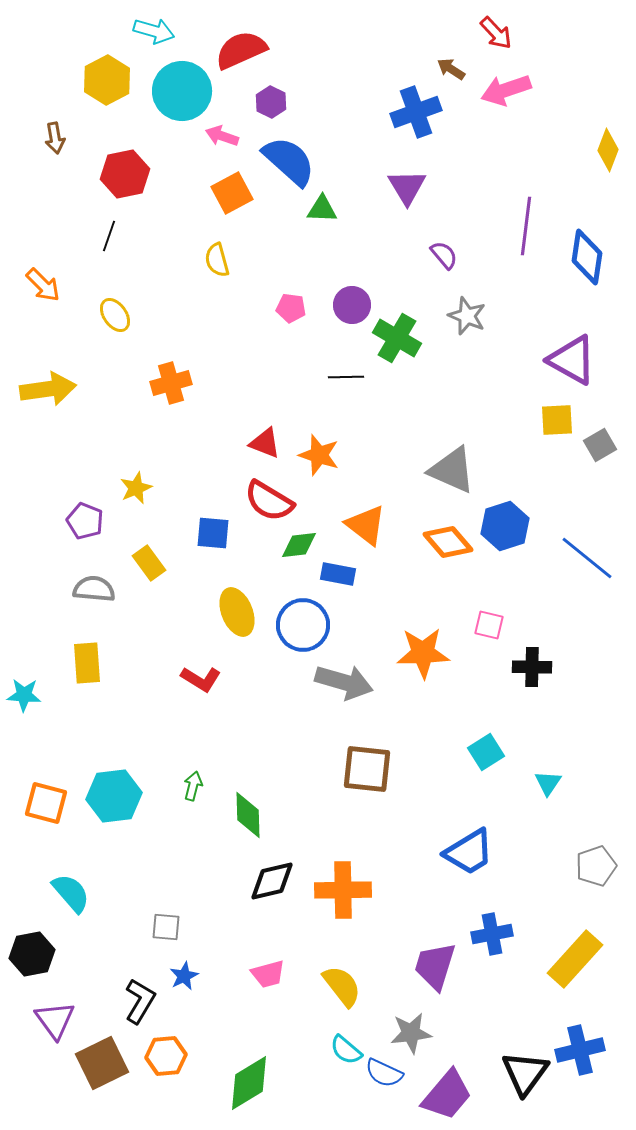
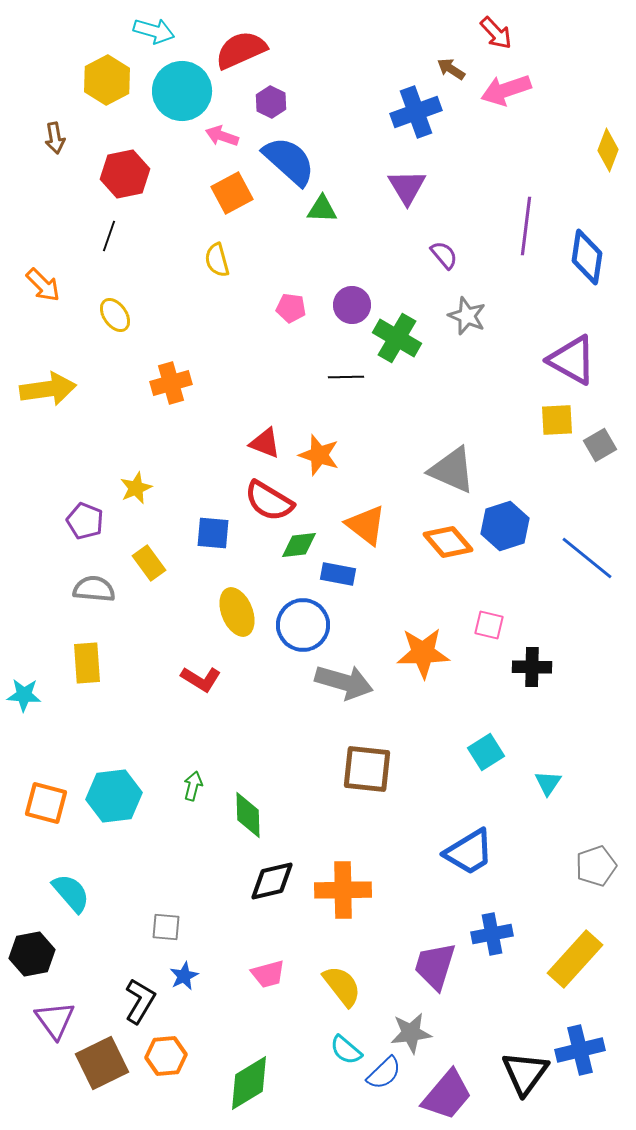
blue semicircle at (384, 1073): rotated 69 degrees counterclockwise
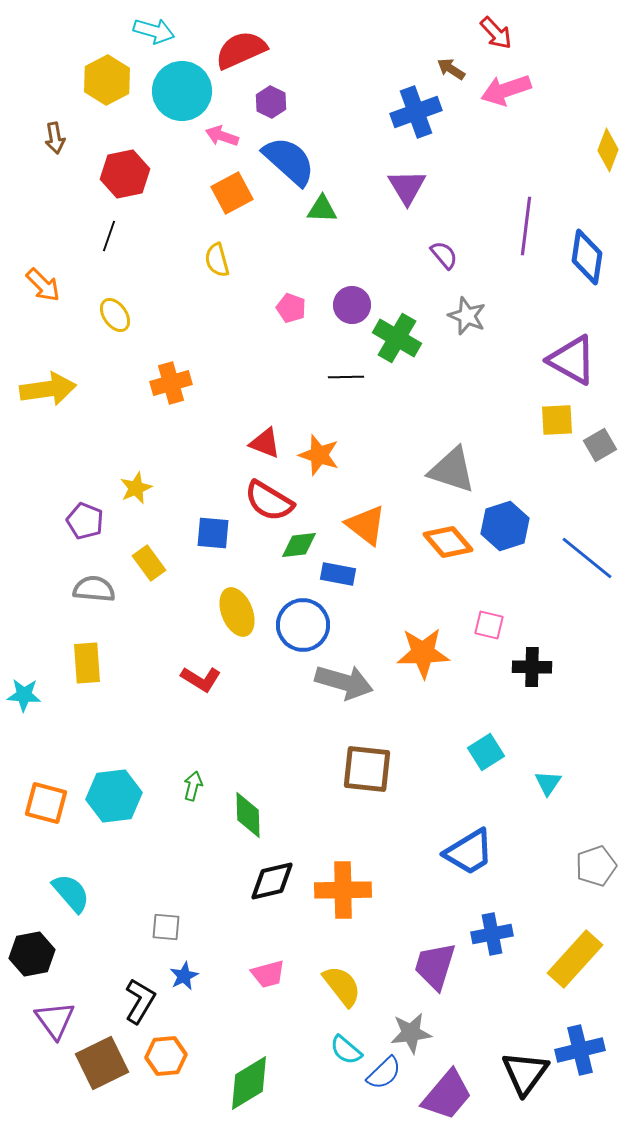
pink pentagon at (291, 308): rotated 12 degrees clockwise
gray triangle at (452, 470): rotated 6 degrees counterclockwise
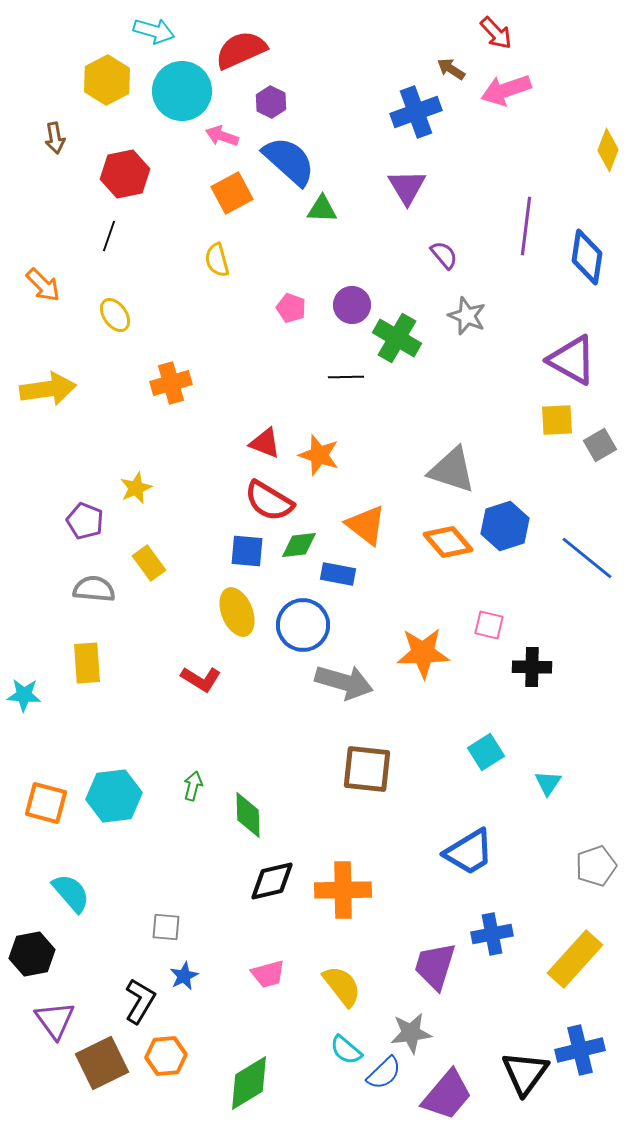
blue square at (213, 533): moved 34 px right, 18 px down
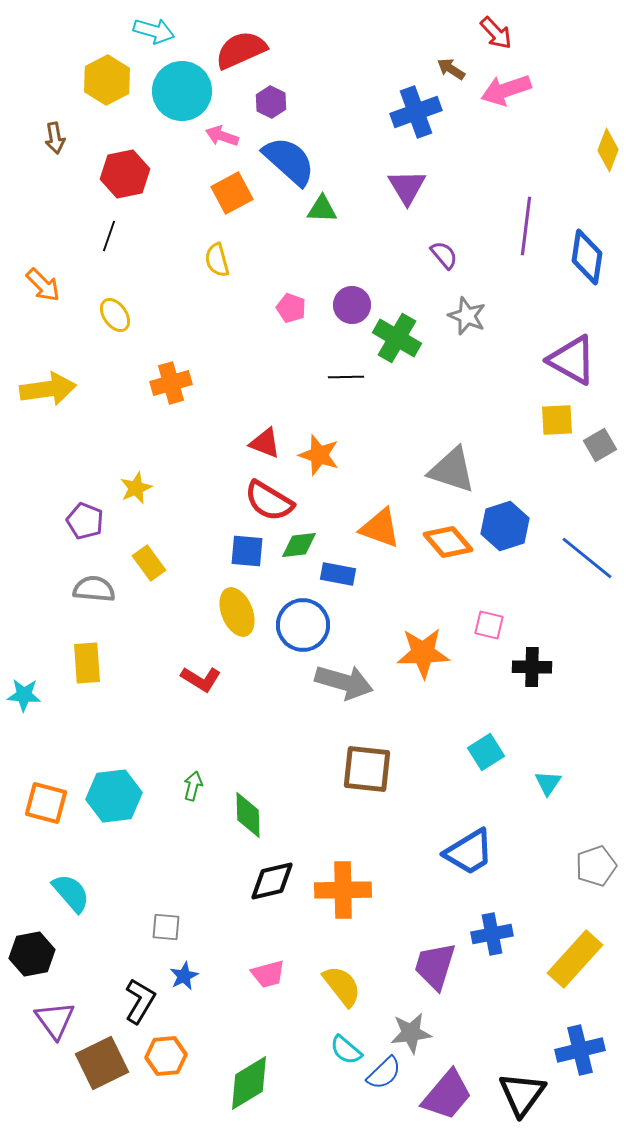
orange triangle at (366, 525): moved 14 px right, 3 px down; rotated 18 degrees counterclockwise
black triangle at (525, 1073): moved 3 px left, 21 px down
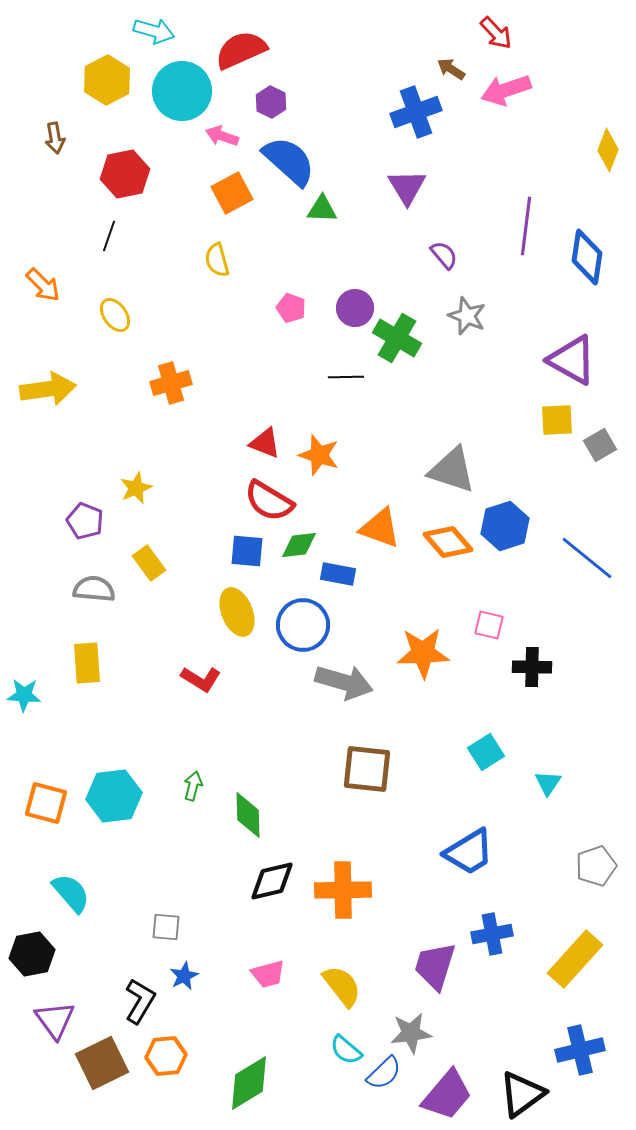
purple circle at (352, 305): moved 3 px right, 3 px down
black triangle at (522, 1094): rotated 18 degrees clockwise
